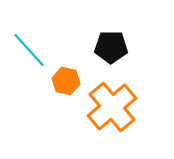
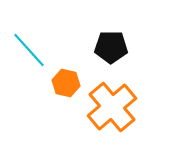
orange hexagon: moved 2 px down
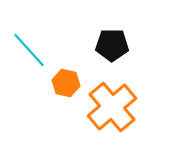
black pentagon: moved 1 px right, 2 px up
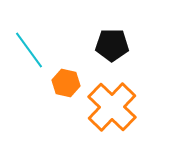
cyan line: rotated 6 degrees clockwise
orange cross: rotated 6 degrees counterclockwise
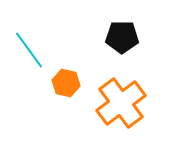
black pentagon: moved 10 px right, 8 px up
orange cross: moved 9 px right, 4 px up; rotated 9 degrees clockwise
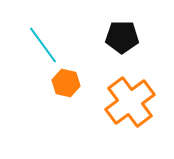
cyan line: moved 14 px right, 5 px up
orange cross: moved 9 px right, 1 px up
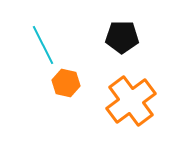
cyan line: rotated 9 degrees clockwise
orange cross: moved 1 px right, 1 px up
